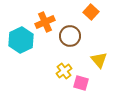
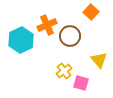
orange cross: moved 2 px right, 3 px down
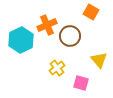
orange square: rotated 14 degrees counterclockwise
yellow cross: moved 7 px left, 3 px up
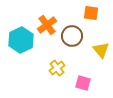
orange square: moved 1 px down; rotated 21 degrees counterclockwise
orange cross: rotated 12 degrees counterclockwise
brown circle: moved 2 px right
yellow triangle: moved 2 px right, 10 px up
pink square: moved 2 px right
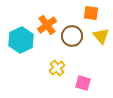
yellow triangle: moved 14 px up
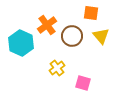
cyan hexagon: moved 3 px down; rotated 10 degrees counterclockwise
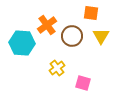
yellow triangle: rotated 12 degrees clockwise
cyan hexagon: moved 1 px right; rotated 20 degrees counterclockwise
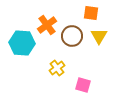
yellow triangle: moved 2 px left
pink square: moved 2 px down
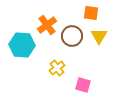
cyan hexagon: moved 2 px down
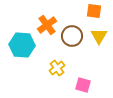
orange square: moved 3 px right, 2 px up
